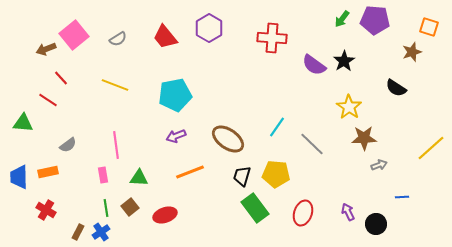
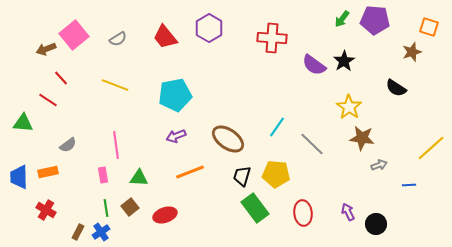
brown star at (364, 138): moved 2 px left; rotated 10 degrees clockwise
blue line at (402, 197): moved 7 px right, 12 px up
red ellipse at (303, 213): rotated 25 degrees counterclockwise
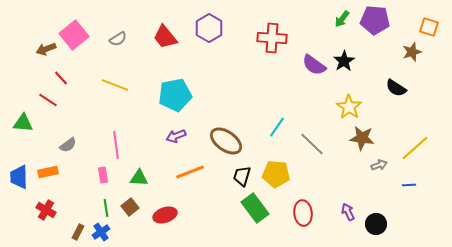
brown ellipse at (228, 139): moved 2 px left, 2 px down
yellow line at (431, 148): moved 16 px left
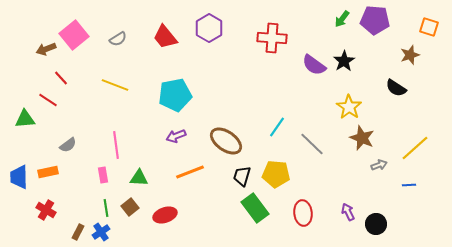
brown star at (412, 52): moved 2 px left, 3 px down
green triangle at (23, 123): moved 2 px right, 4 px up; rotated 10 degrees counterclockwise
brown star at (362, 138): rotated 15 degrees clockwise
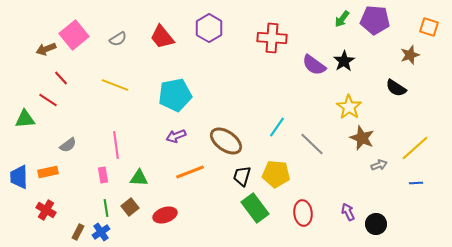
red trapezoid at (165, 37): moved 3 px left
blue line at (409, 185): moved 7 px right, 2 px up
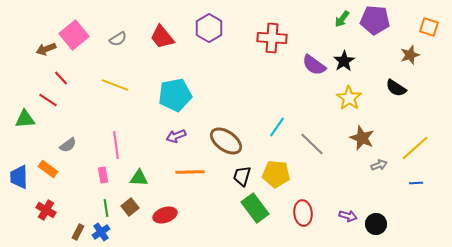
yellow star at (349, 107): moved 9 px up
orange rectangle at (48, 172): moved 3 px up; rotated 48 degrees clockwise
orange line at (190, 172): rotated 20 degrees clockwise
purple arrow at (348, 212): moved 4 px down; rotated 132 degrees clockwise
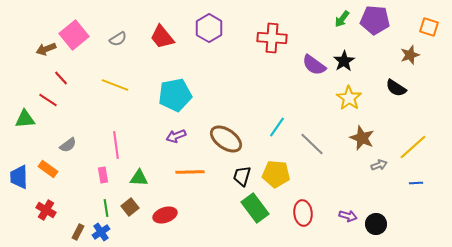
brown ellipse at (226, 141): moved 2 px up
yellow line at (415, 148): moved 2 px left, 1 px up
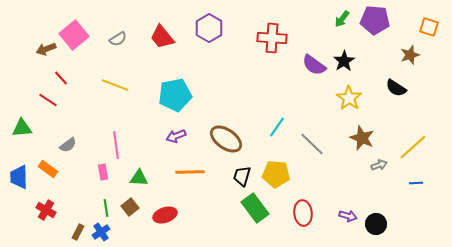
green triangle at (25, 119): moved 3 px left, 9 px down
pink rectangle at (103, 175): moved 3 px up
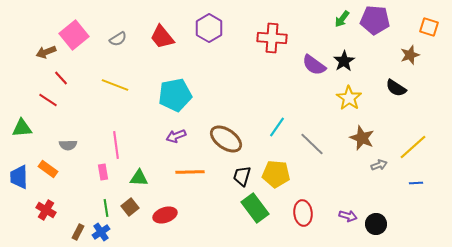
brown arrow at (46, 49): moved 3 px down
gray semicircle at (68, 145): rotated 36 degrees clockwise
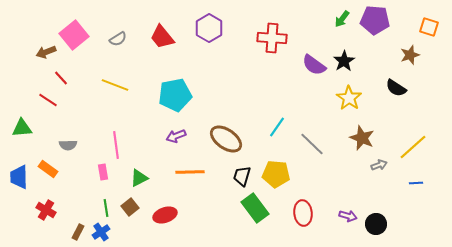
green triangle at (139, 178): rotated 30 degrees counterclockwise
